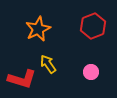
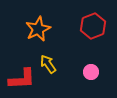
red L-shape: rotated 20 degrees counterclockwise
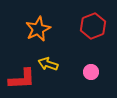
yellow arrow: rotated 36 degrees counterclockwise
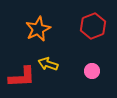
pink circle: moved 1 px right, 1 px up
red L-shape: moved 2 px up
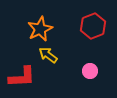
orange star: moved 2 px right
yellow arrow: moved 9 px up; rotated 18 degrees clockwise
pink circle: moved 2 px left
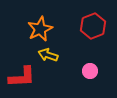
yellow arrow: rotated 18 degrees counterclockwise
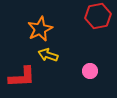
red hexagon: moved 5 px right, 10 px up; rotated 10 degrees clockwise
